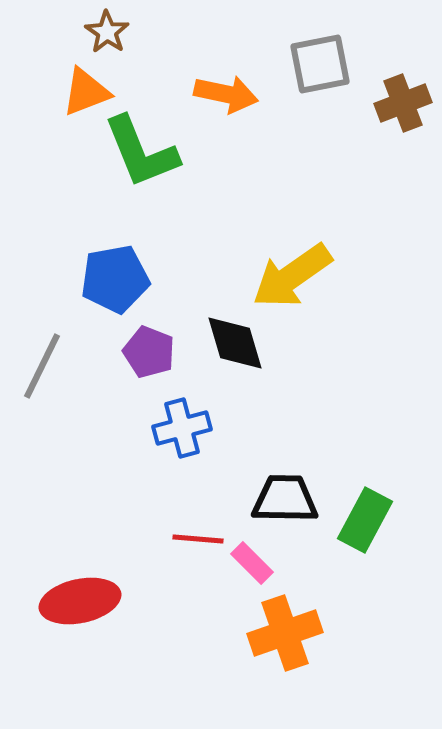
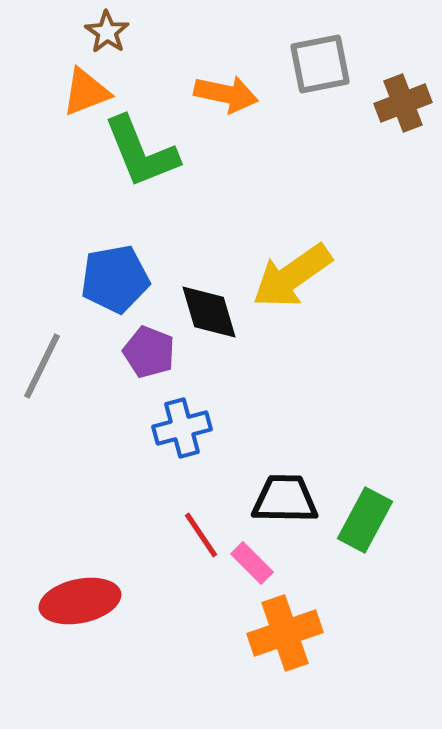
black diamond: moved 26 px left, 31 px up
red line: moved 3 px right, 4 px up; rotated 51 degrees clockwise
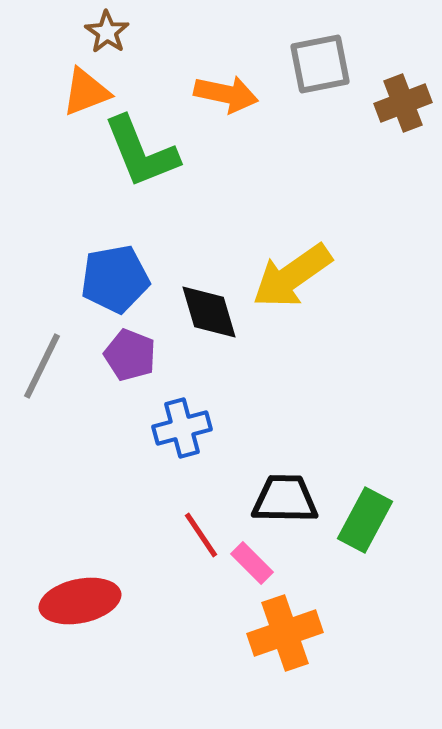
purple pentagon: moved 19 px left, 3 px down
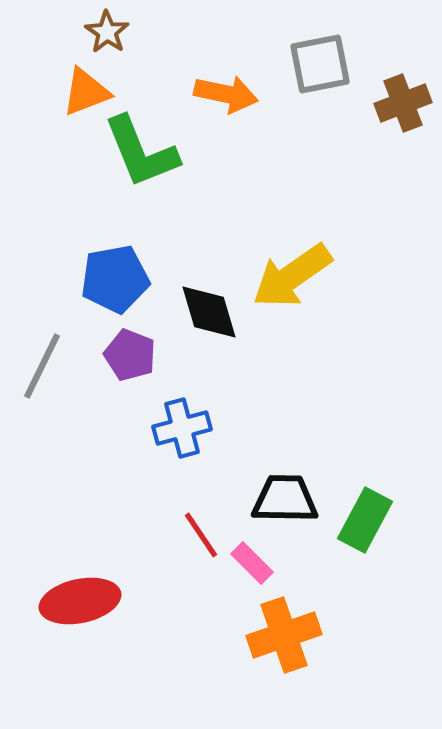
orange cross: moved 1 px left, 2 px down
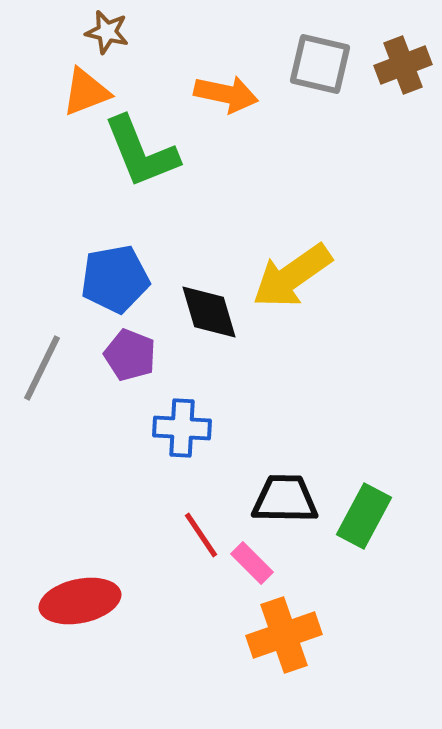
brown star: rotated 21 degrees counterclockwise
gray square: rotated 24 degrees clockwise
brown cross: moved 38 px up
gray line: moved 2 px down
blue cross: rotated 18 degrees clockwise
green rectangle: moved 1 px left, 4 px up
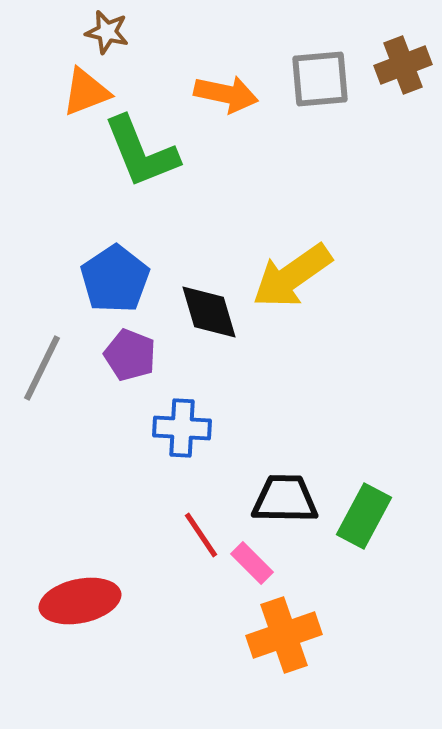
gray square: moved 15 px down; rotated 18 degrees counterclockwise
blue pentagon: rotated 24 degrees counterclockwise
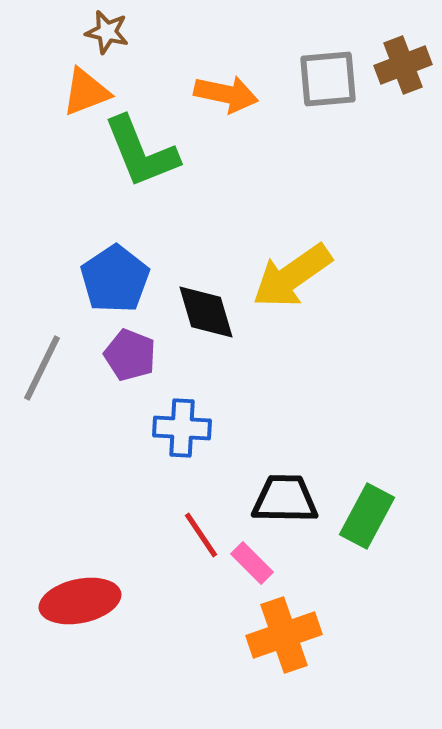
gray square: moved 8 px right
black diamond: moved 3 px left
green rectangle: moved 3 px right
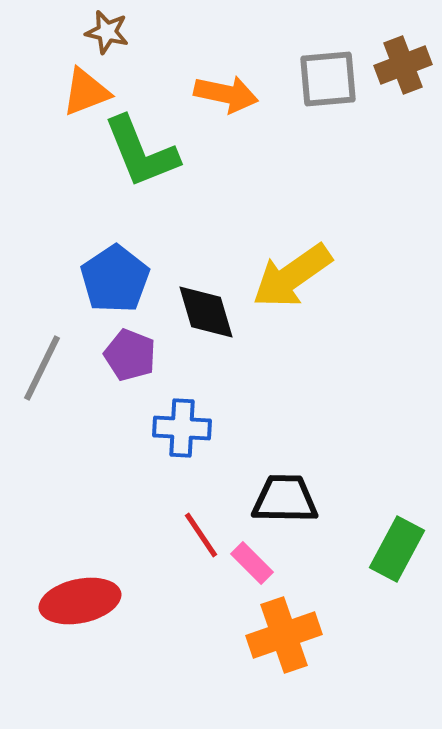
green rectangle: moved 30 px right, 33 px down
